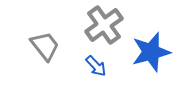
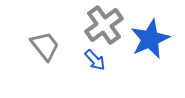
blue star: moved 1 px left, 13 px up; rotated 9 degrees counterclockwise
blue arrow: moved 1 px left, 6 px up
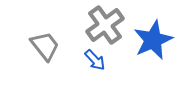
gray cross: moved 1 px right
blue star: moved 3 px right, 1 px down
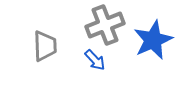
gray cross: rotated 15 degrees clockwise
gray trapezoid: rotated 36 degrees clockwise
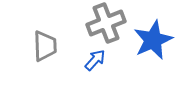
gray cross: moved 1 px right, 2 px up
blue arrow: rotated 95 degrees counterclockwise
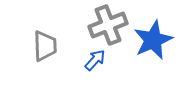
gray cross: moved 2 px right, 2 px down
